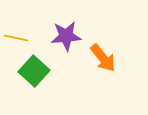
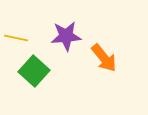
orange arrow: moved 1 px right
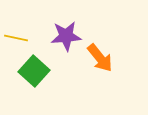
orange arrow: moved 4 px left
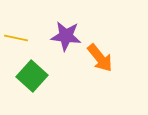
purple star: rotated 12 degrees clockwise
green square: moved 2 px left, 5 px down
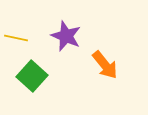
purple star: rotated 16 degrees clockwise
orange arrow: moved 5 px right, 7 px down
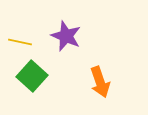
yellow line: moved 4 px right, 4 px down
orange arrow: moved 5 px left, 17 px down; rotated 20 degrees clockwise
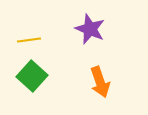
purple star: moved 24 px right, 7 px up
yellow line: moved 9 px right, 2 px up; rotated 20 degrees counterclockwise
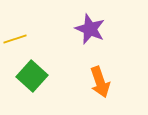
yellow line: moved 14 px left, 1 px up; rotated 10 degrees counterclockwise
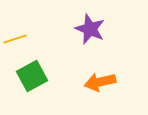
green square: rotated 20 degrees clockwise
orange arrow: rotated 96 degrees clockwise
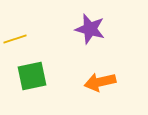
purple star: rotated 8 degrees counterclockwise
green square: rotated 16 degrees clockwise
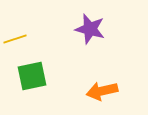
orange arrow: moved 2 px right, 9 px down
